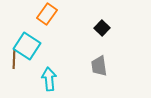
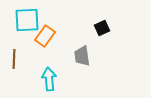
orange rectangle: moved 2 px left, 22 px down
black square: rotated 21 degrees clockwise
cyan square: moved 26 px up; rotated 36 degrees counterclockwise
gray trapezoid: moved 17 px left, 10 px up
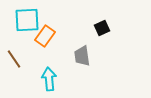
brown line: rotated 36 degrees counterclockwise
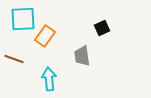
cyan square: moved 4 px left, 1 px up
brown line: rotated 36 degrees counterclockwise
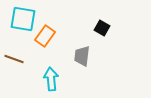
cyan square: rotated 12 degrees clockwise
black square: rotated 35 degrees counterclockwise
gray trapezoid: rotated 15 degrees clockwise
cyan arrow: moved 2 px right
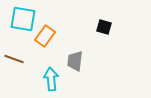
black square: moved 2 px right, 1 px up; rotated 14 degrees counterclockwise
gray trapezoid: moved 7 px left, 5 px down
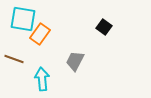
black square: rotated 21 degrees clockwise
orange rectangle: moved 5 px left, 2 px up
gray trapezoid: rotated 20 degrees clockwise
cyan arrow: moved 9 px left
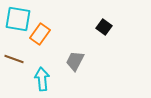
cyan square: moved 5 px left
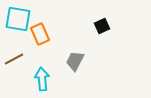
black square: moved 2 px left, 1 px up; rotated 28 degrees clockwise
orange rectangle: rotated 60 degrees counterclockwise
brown line: rotated 48 degrees counterclockwise
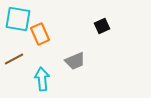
gray trapezoid: rotated 140 degrees counterclockwise
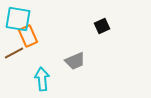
orange rectangle: moved 12 px left, 2 px down
brown line: moved 6 px up
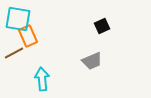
gray trapezoid: moved 17 px right
